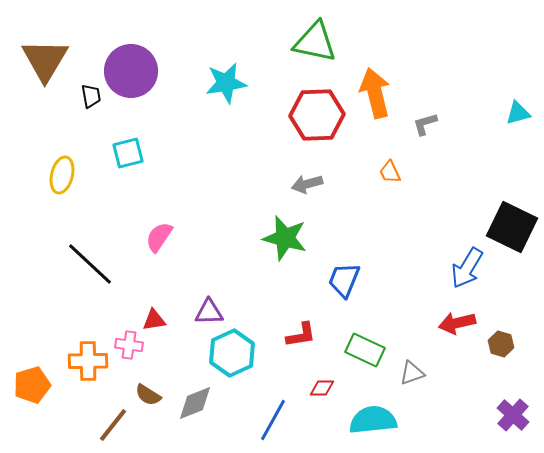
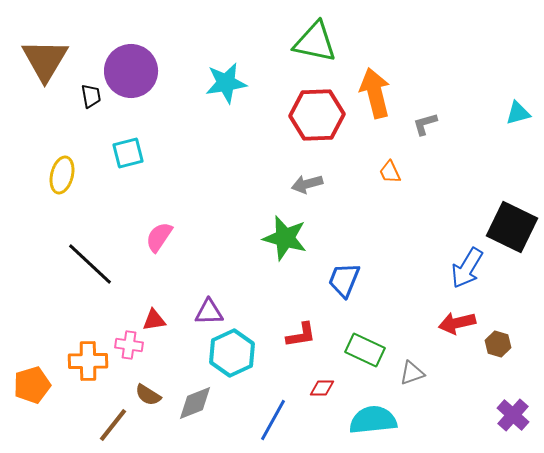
brown hexagon: moved 3 px left
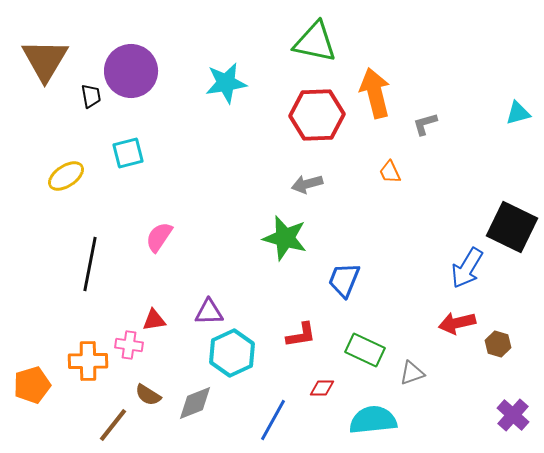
yellow ellipse: moved 4 px right, 1 px down; rotated 42 degrees clockwise
black line: rotated 58 degrees clockwise
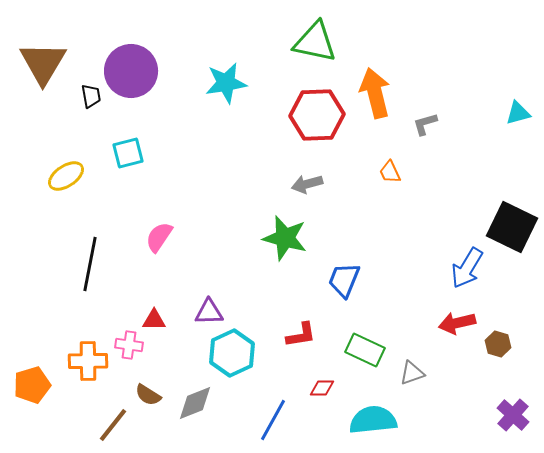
brown triangle: moved 2 px left, 3 px down
red triangle: rotated 10 degrees clockwise
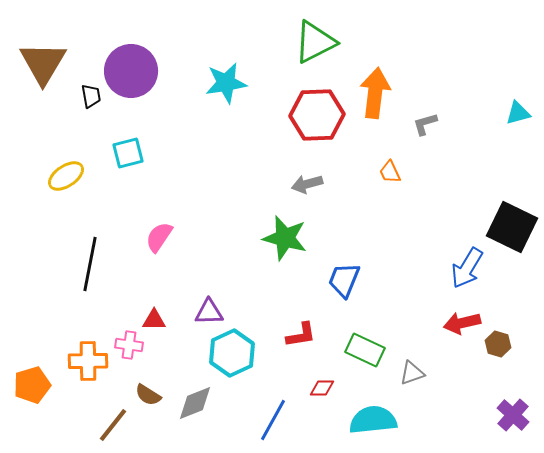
green triangle: rotated 39 degrees counterclockwise
orange arrow: rotated 21 degrees clockwise
red arrow: moved 5 px right
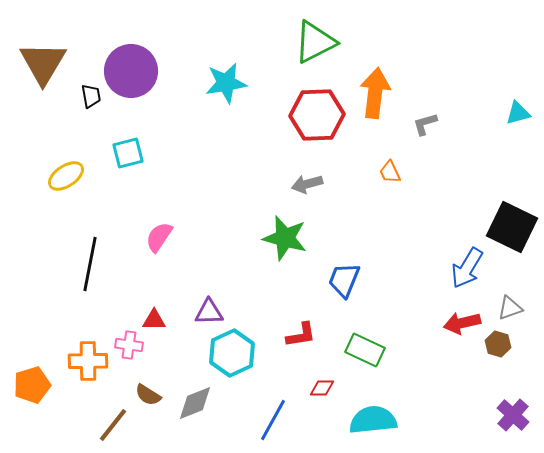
gray triangle: moved 98 px right, 65 px up
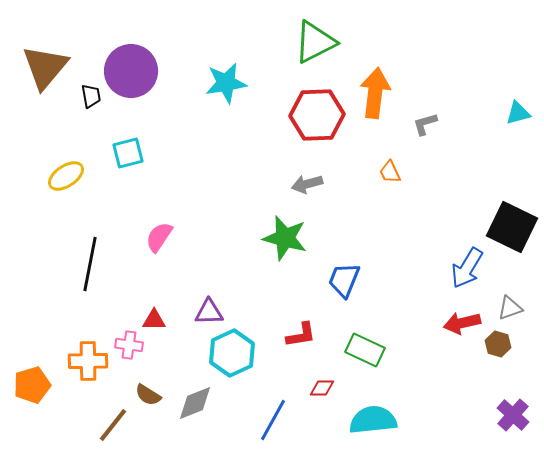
brown triangle: moved 2 px right, 4 px down; rotated 9 degrees clockwise
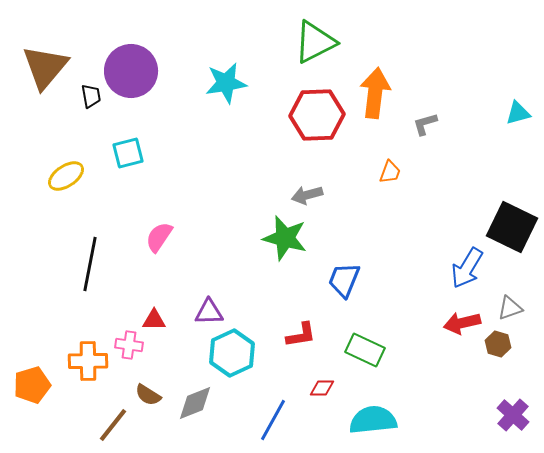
orange trapezoid: rotated 135 degrees counterclockwise
gray arrow: moved 11 px down
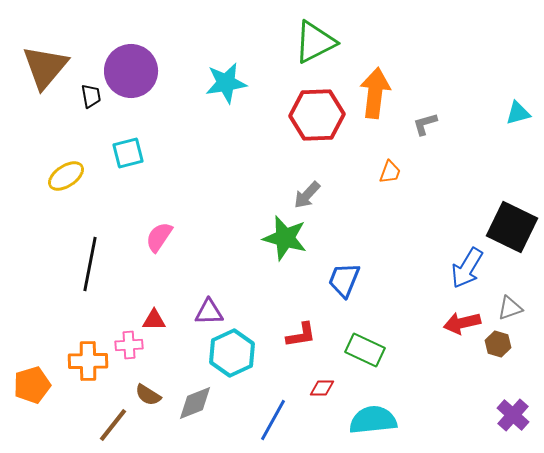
gray arrow: rotated 32 degrees counterclockwise
pink cross: rotated 12 degrees counterclockwise
